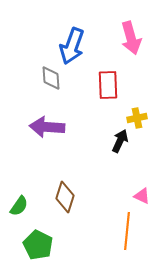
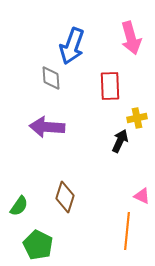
red rectangle: moved 2 px right, 1 px down
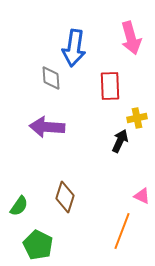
blue arrow: moved 2 px right, 2 px down; rotated 12 degrees counterclockwise
orange line: moved 5 px left; rotated 15 degrees clockwise
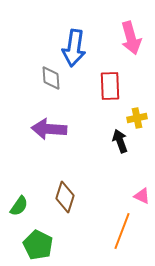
purple arrow: moved 2 px right, 2 px down
black arrow: rotated 45 degrees counterclockwise
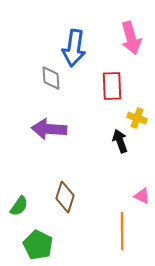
red rectangle: moved 2 px right
yellow cross: rotated 30 degrees clockwise
orange line: rotated 21 degrees counterclockwise
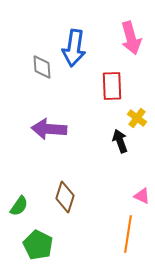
gray diamond: moved 9 px left, 11 px up
yellow cross: rotated 18 degrees clockwise
orange line: moved 6 px right, 3 px down; rotated 9 degrees clockwise
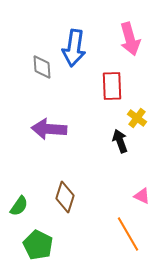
pink arrow: moved 1 px left, 1 px down
orange line: rotated 39 degrees counterclockwise
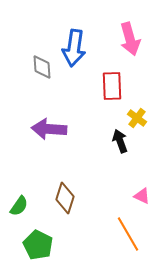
brown diamond: moved 1 px down
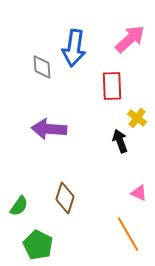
pink arrow: rotated 116 degrees counterclockwise
pink triangle: moved 3 px left, 3 px up
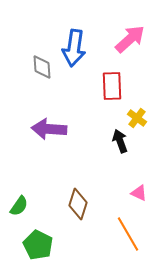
brown diamond: moved 13 px right, 6 px down
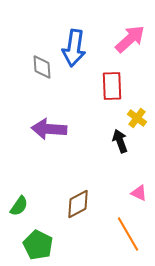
brown diamond: rotated 44 degrees clockwise
